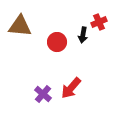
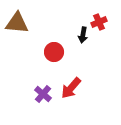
brown triangle: moved 3 px left, 3 px up
red circle: moved 3 px left, 10 px down
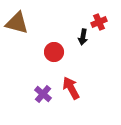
brown triangle: rotated 10 degrees clockwise
black arrow: moved 2 px down
red arrow: rotated 110 degrees clockwise
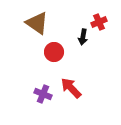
brown triangle: moved 20 px right; rotated 20 degrees clockwise
red arrow: rotated 15 degrees counterclockwise
purple cross: rotated 18 degrees counterclockwise
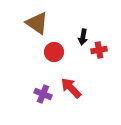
red cross: moved 28 px down; rotated 14 degrees clockwise
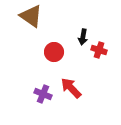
brown triangle: moved 6 px left, 7 px up
red cross: rotated 28 degrees clockwise
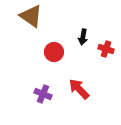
red cross: moved 7 px right, 1 px up
red arrow: moved 8 px right, 1 px down
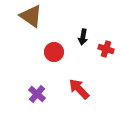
purple cross: moved 6 px left; rotated 18 degrees clockwise
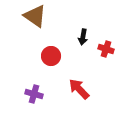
brown triangle: moved 4 px right
red circle: moved 3 px left, 4 px down
purple cross: moved 3 px left; rotated 24 degrees counterclockwise
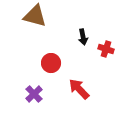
brown triangle: rotated 20 degrees counterclockwise
black arrow: rotated 21 degrees counterclockwise
red circle: moved 7 px down
purple cross: rotated 30 degrees clockwise
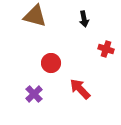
black arrow: moved 1 px right, 18 px up
red arrow: moved 1 px right
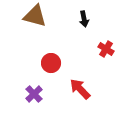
red cross: rotated 14 degrees clockwise
